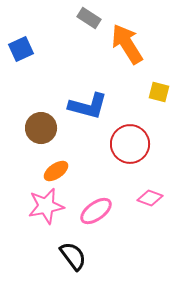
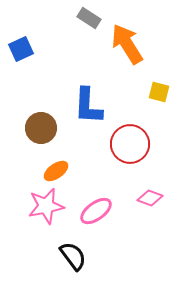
blue L-shape: rotated 78 degrees clockwise
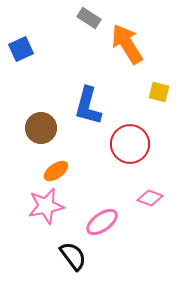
blue L-shape: rotated 12 degrees clockwise
pink ellipse: moved 6 px right, 11 px down
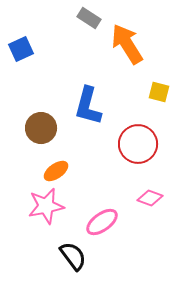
red circle: moved 8 px right
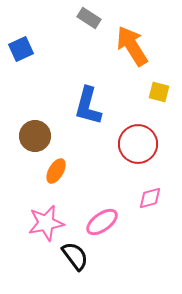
orange arrow: moved 5 px right, 2 px down
brown circle: moved 6 px left, 8 px down
orange ellipse: rotated 25 degrees counterclockwise
pink diamond: rotated 35 degrees counterclockwise
pink star: moved 17 px down
black semicircle: moved 2 px right
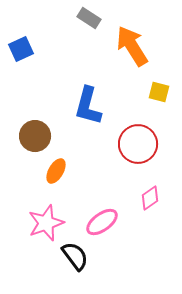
pink diamond: rotated 20 degrees counterclockwise
pink star: rotated 9 degrees counterclockwise
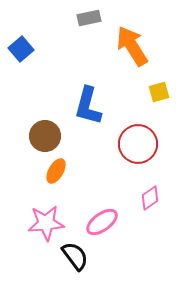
gray rectangle: rotated 45 degrees counterclockwise
blue square: rotated 15 degrees counterclockwise
yellow square: rotated 30 degrees counterclockwise
brown circle: moved 10 px right
pink star: rotated 15 degrees clockwise
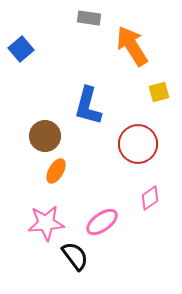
gray rectangle: rotated 20 degrees clockwise
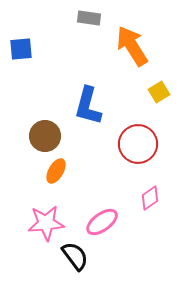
blue square: rotated 35 degrees clockwise
yellow square: rotated 15 degrees counterclockwise
